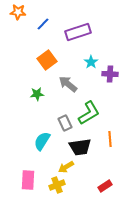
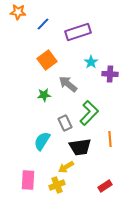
green star: moved 7 px right, 1 px down
green L-shape: rotated 15 degrees counterclockwise
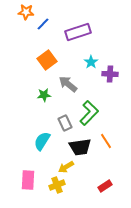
orange star: moved 8 px right
orange line: moved 4 px left, 2 px down; rotated 28 degrees counterclockwise
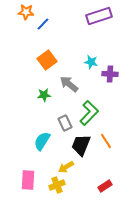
purple rectangle: moved 21 px right, 16 px up
cyan star: rotated 24 degrees counterclockwise
gray arrow: moved 1 px right
black trapezoid: moved 1 px right, 2 px up; rotated 120 degrees clockwise
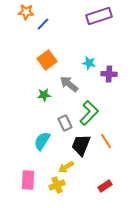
cyan star: moved 2 px left, 1 px down
purple cross: moved 1 px left
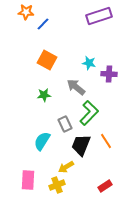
orange square: rotated 24 degrees counterclockwise
gray arrow: moved 7 px right, 3 px down
gray rectangle: moved 1 px down
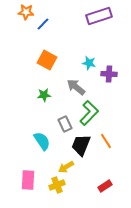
cyan semicircle: rotated 114 degrees clockwise
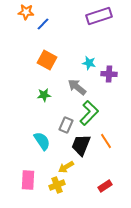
gray arrow: moved 1 px right
gray rectangle: moved 1 px right, 1 px down; rotated 49 degrees clockwise
